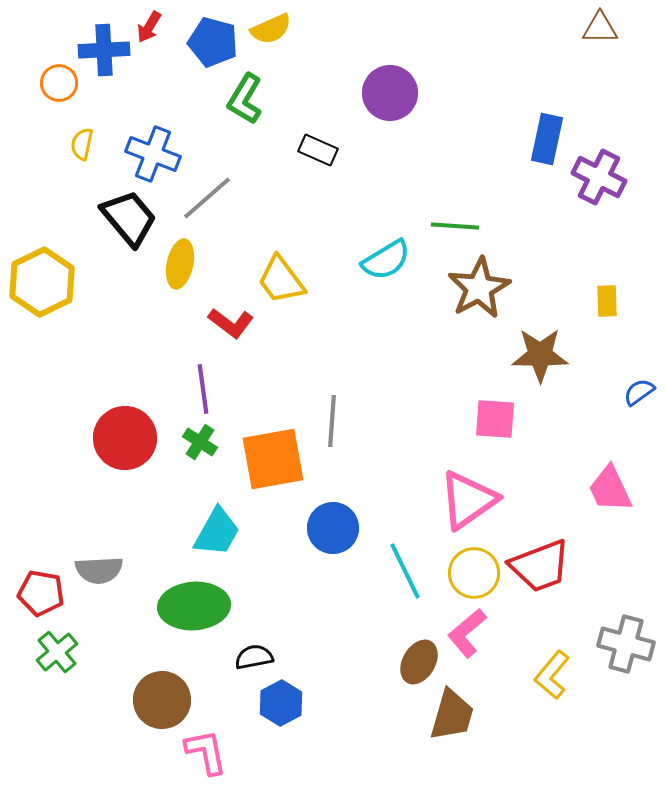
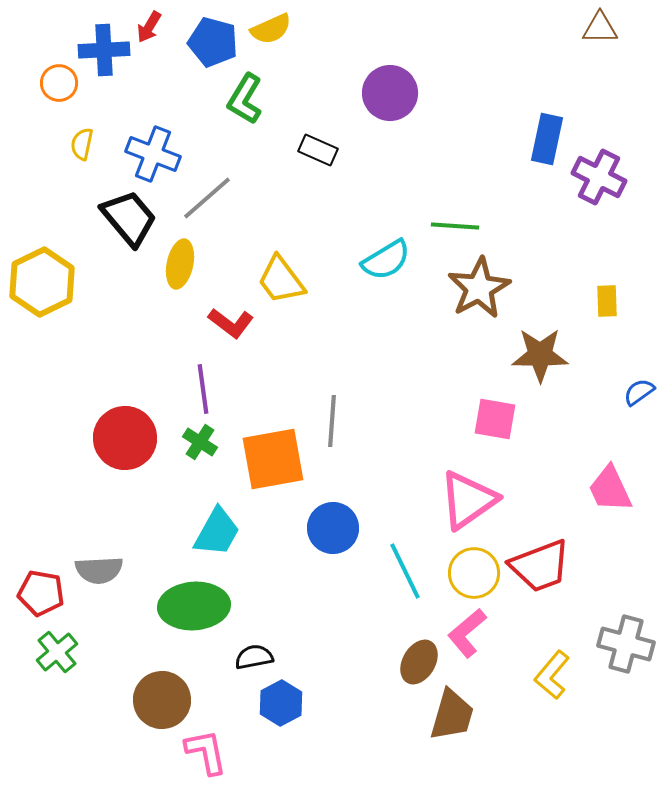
pink square at (495, 419): rotated 6 degrees clockwise
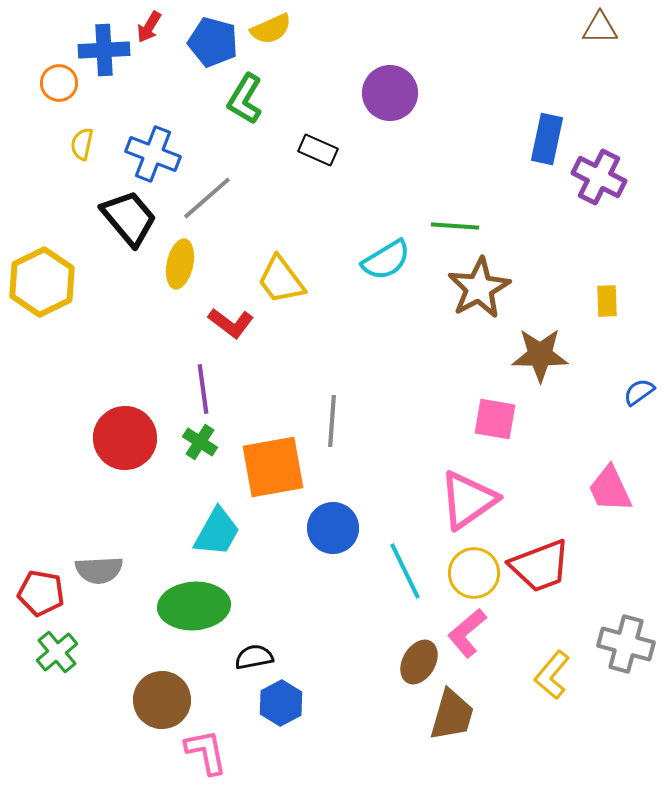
orange square at (273, 459): moved 8 px down
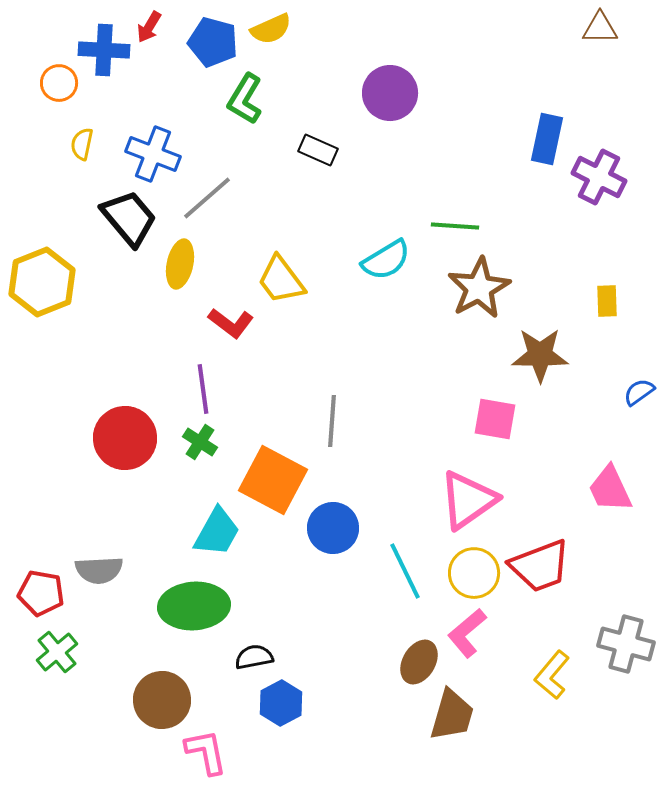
blue cross at (104, 50): rotated 6 degrees clockwise
yellow hexagon at (42, 282): rotated 4 degrees clockwise
orange square at (273, 467): moved 13 px down; rotated 38 degrees clockwise
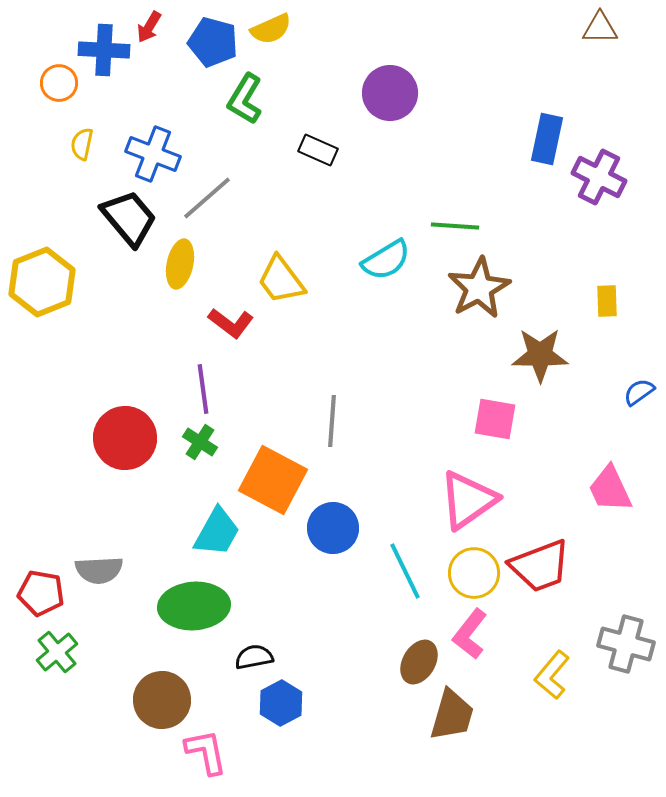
pink L-shape at (467, 633): moved 3 px right, 1 px down; rotated 12 degrees counterclockwise
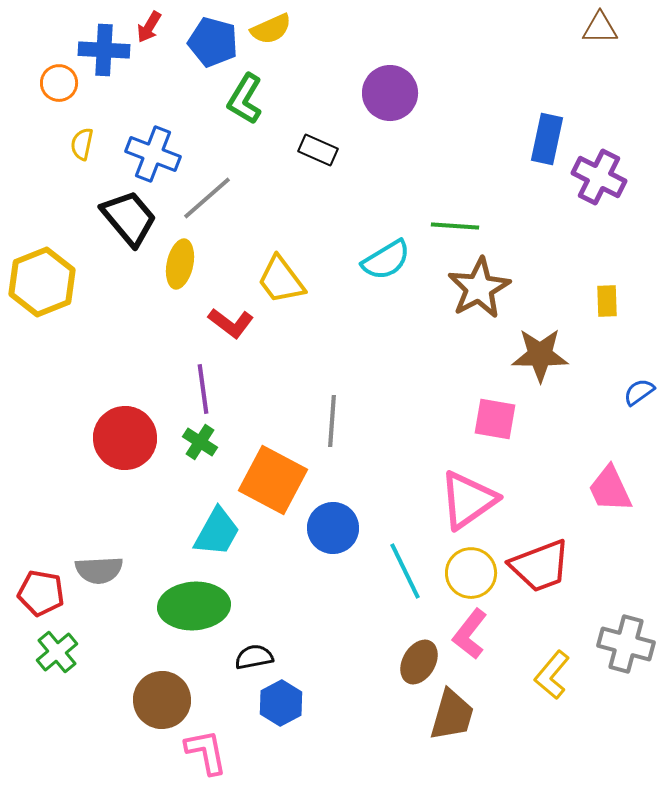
yellow circle at (474, 573): moved 3 px left
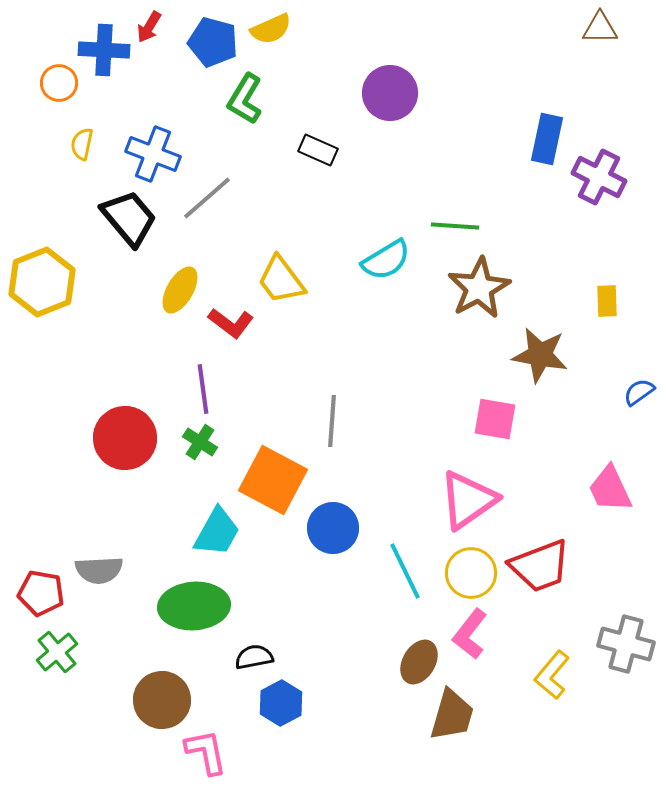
yellow ellipse at (180, 264): moved 26 px down; rotated 18 degrees clockwise
brown star at (540, 355): rotated 10 degrees clockwise
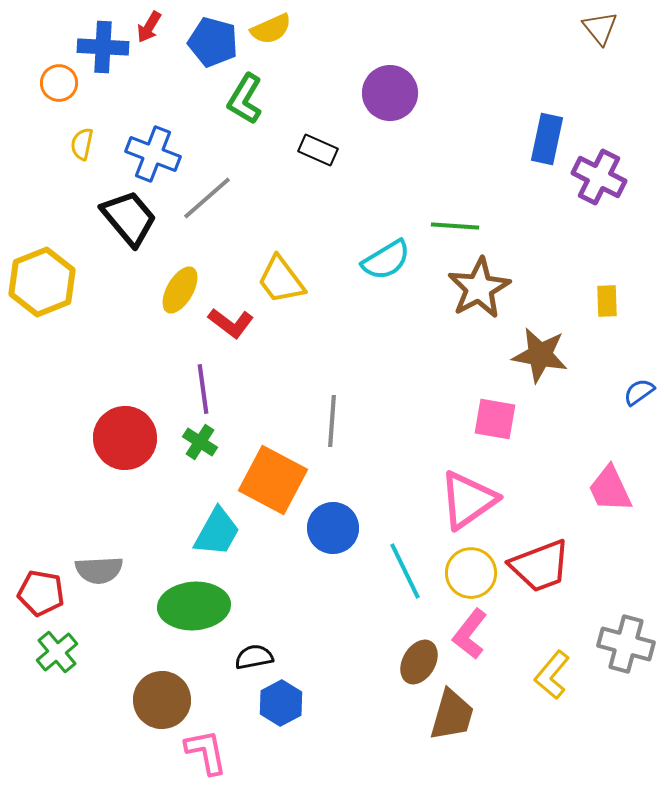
brown triangle at (600, 28): rotated 51 degrees clockwise
blue cross at (104, 50): moved 1 px left, 3 px up
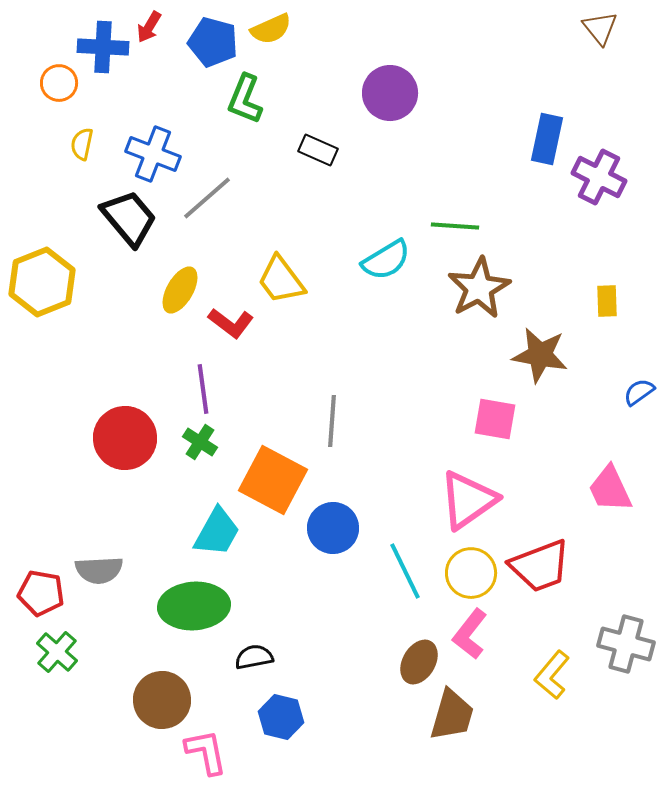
green L-shape at (245, 99): rotated 9 degrees counterclockwise
green cross at (57, 652): rotated 9 degrees counterclockwise
blue hexagon at (281, 703): moved 14 px down; rotated 18 degrees counterclockwise
